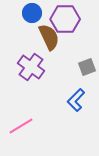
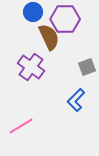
blue circle: moved 1 px right, 1 px up
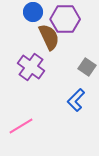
gray square: rotated 36 degrees counterclockwise
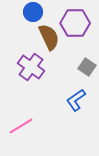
purple hexagon: moved 10 px right, 4 px down
blue L-shape: rotated 10 degrees clockwise
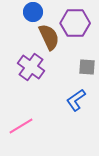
gray square: rotated 30 degrees counterclockwise
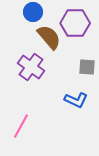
brown semicircle: rotated 16 degrees counterclockwise
blue L-shape: rotated 120 degrees counterclockwise
pink line: rotated 30 degrees counterclockwise
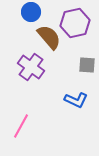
blue circle: moved 2 px left
purple hexagon: rotated 12 degrees counterclockwise
gray square: moved 2 px up
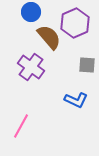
purple hexagon: rotated 12 degrees counterclockwise
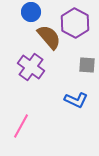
purple hexagon: rotated 8 degrees counterclockwise
